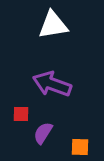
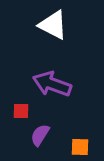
white triangle: rotated 36 degrees clockwise
red square: moved 3 px up
purple semicircle: moved 3 px left, 2 px down
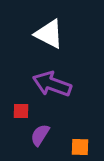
white triangle: moved 4 px left, 9 px down
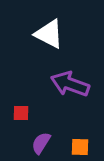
purple arrow: moved 18 px right
red square: moved 2 px down
purple semicircle: moved 1 px right, 8 px down
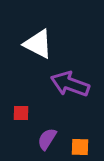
white triangle: moved 11 px left, 10 px down
purple semicircle: moved 6 px right, 4 px up
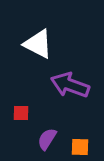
purple arrow: moved 1 px down
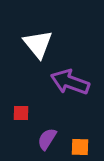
white triangle: rotated 24 degrees clockwise
purple arrow: moved 3 px up
